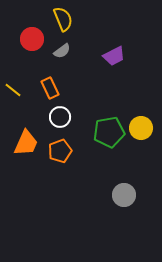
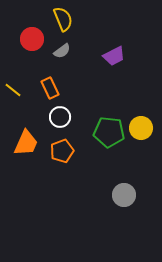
green pentagon: rotated 16 degrees clockwise
orange pentagon: moved 2 px right
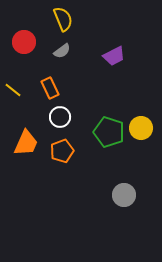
red circle: moved 8 px left, 3 px down
green pentagon: rotated 12 degrees clockwise
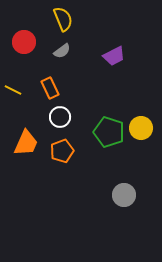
yellow line: rotated 12 degrees counterclockwise
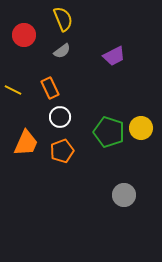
red circle: moved 7 px up
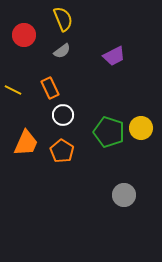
white circle: moved 3 px right, 2 px up
orange pentagon: rotated 20 degrees counterclockwise
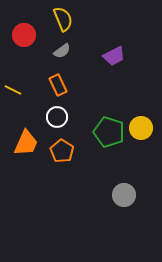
orange rectangle: moved 8 px right, 3 px up
white circle: moved 6 px left, 2 px down
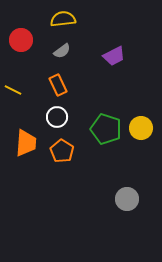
yellow semicircle: rotated 75 degrees counterclockwise
red circle: moved 3 px left, 5 px down
green pentagon: moved 3 px left, 3 px up
orange trapezoid: rotated 20 degrees counterclockwise
gray circle: moved 3 px right, 4 px down
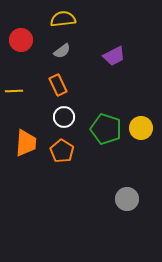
yellow line: moved 1 px right, 1 px down; rotated 30 degrees counterclockwise
white circle: moved 7 px right
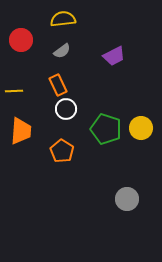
white circle: moved 2 px right, 8 px up
orange trapezoid: moved 5 px left, 12 px up
